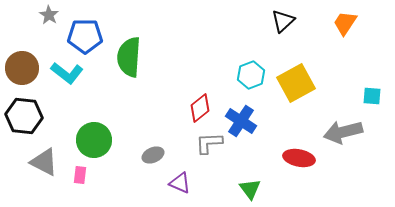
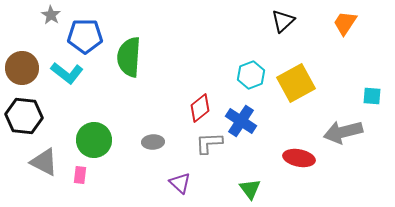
gray star: moved 2 px right
gray ellipse: moved 13 px up; rotated 20 degrees clockwise
purple triangle: rotated 20 degrees clockwise
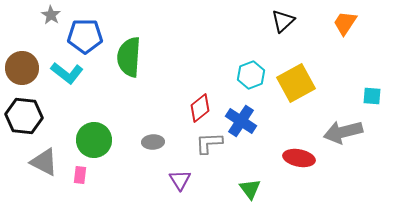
purple triangle: moved 3 px up; rotated 15 degrees clockwise
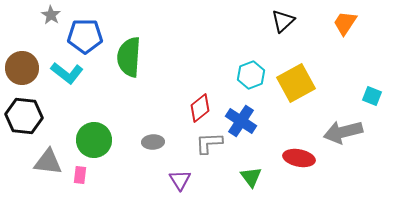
cyan square: rotated 18 degrees clockwise
gray triangle: moved 4 px right; rotated 20 degrees counterclockwise
green triangle: moved 1 px right, 12 px up
